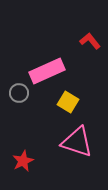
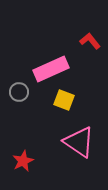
pink rectangle: moved 4 px right, 2 px up
gray circle: moved 1 px up
yellow square: moved 4 px left, 2 px up; rotated 10 degrees counterclockwise
pink triangle: moved 2 px right; rotated 16 degrees clockwise
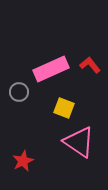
red L-shape: moved 24 px down
yellow square: moved 8 px down
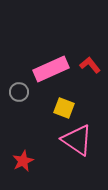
pink triangle: moved 2 px left, 2 px up
